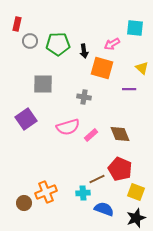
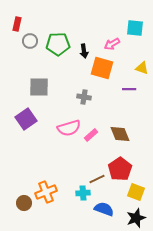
yellow triangle: rotated 24 degrees counterclockwise
gray square: moved 4 px left, 3 px down
pink semicircle: moved 1 px right, 1 px down
red pentagon: rotated 15 degrees clockwise
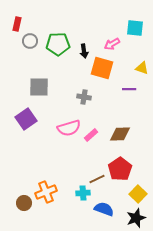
brown diamond: rotated 70 degrees counterclockwise
yellow square: moved 2 px right, 2 px down; rotated 24 degrees clockwise
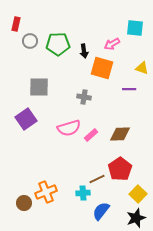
red rectangle: moved 1 px left
blue semicircle: moved 3 px left, 2 px down; rotated 72 degrees counterclockwise
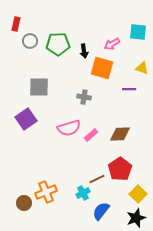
cyan square: moved 3 px right, 4 px down
cyan cross: rotated 24 degrees counterclockwise
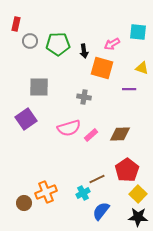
red pentagon: moved 7 px right, 1 px down
black star: moved 2 px right, 1 px up; rotated 24 degrees clockwise
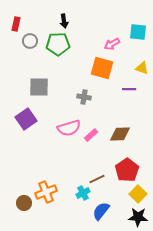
black arrow: moved 20 px left, 30 px up
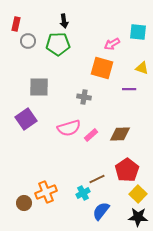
gray circle: moved 2 px left
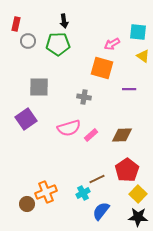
yellow triangle: moved 1 px right, 12 px up; rotated 16 degrees clockwise
brown diamond: moved 2 px right, 1 px down
brown circle: moved 3 px right, 1 px down
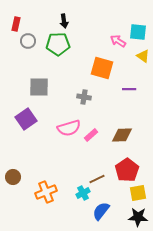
pink arrow: moved 6 px right, 3 px up; rotated 63 degrees clockwise
yellow square: moved 1 px up; rotated 36 degrees clockwise
brown circle: moved 14 px left, 27 px up
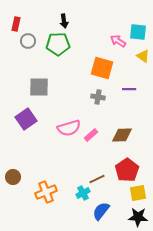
gray cross: moved 14 px right
